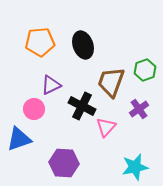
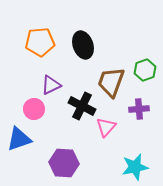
purple cross: rotated 30 degrees clockwise
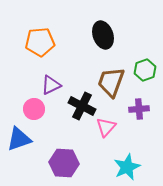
black ellipse: moved 20 px right, 10 px up
cyan star: moved 8 px left; rotated 12 degrees counterclockwise
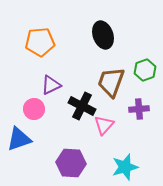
pink triangle: moved 2 px left, 2 px up
purple hexagon: moved 7 px right
cyan star: moved 2 px left; rotated 8 degrees clockwise
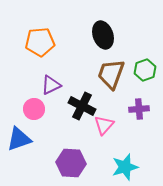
brown trapezoid: moved 8 px up
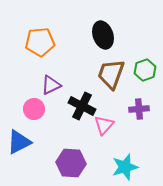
blue triangle: moved 3 px down; rotated 8 degrees counterclockwise
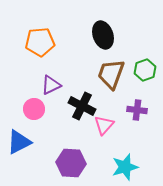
purple cross: moved 2 px left, 1 px down; rotated 12 degrees clockwise
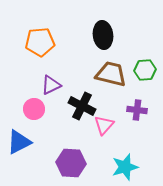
black ellipse: rotated 12 degrees clockwise
green hexagon: rotated 15 degrees clockwise
brown trapezoid: rotated 84 degrees clockwise
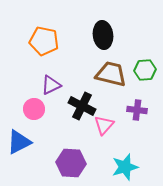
orange pentagon: moved 4 px right, 1 px up; rotated 16 degrees clockwise
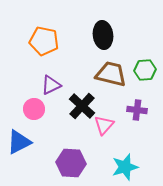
black cross: rotated 16 degrees clockwise
